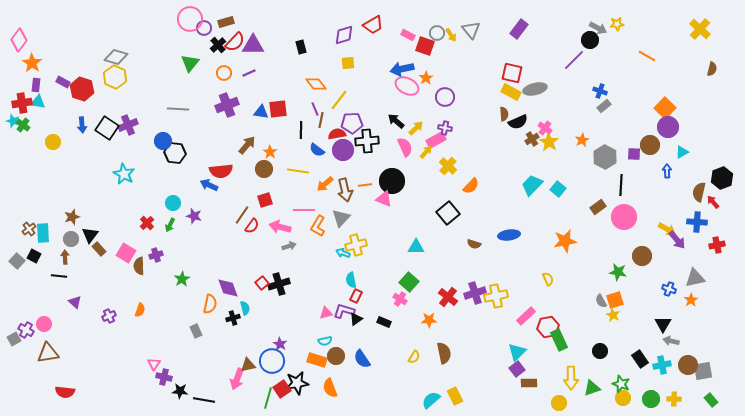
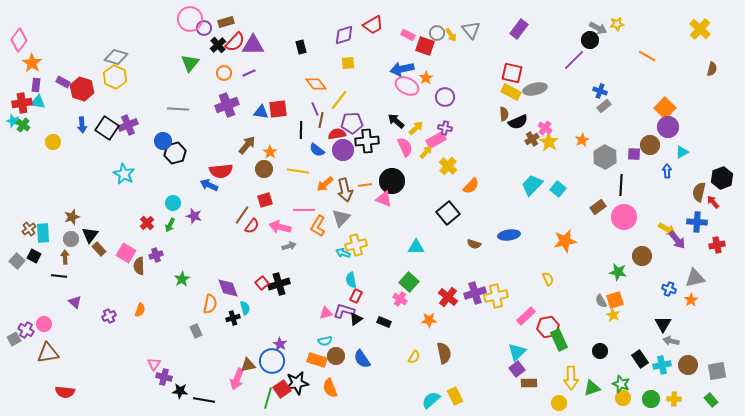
black hexagon at (175, 153): rotated 20 degrees counterclockwise
gray square at (703, 371): moved 14 px right
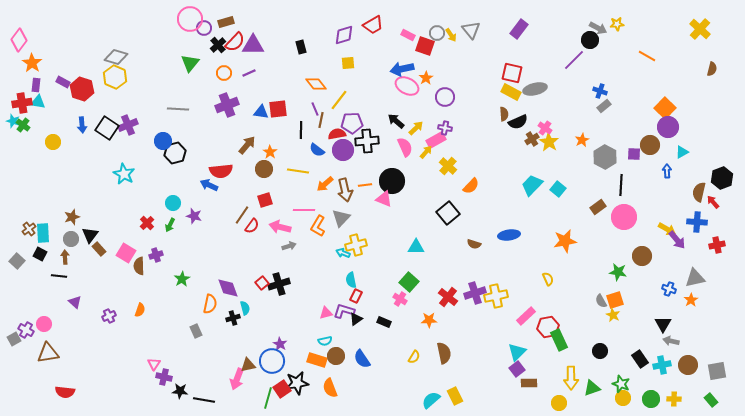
black square at (34, 256): moved 6 px right, 2 px up
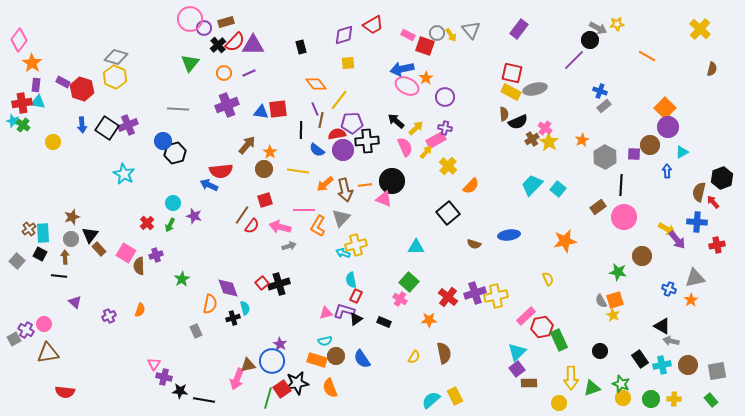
black triangle at (663, 324): moved 1 px left, 2 px down; rotated 30 degrees counterclockwise
red hexagon at (548, 327): moved 6 px left
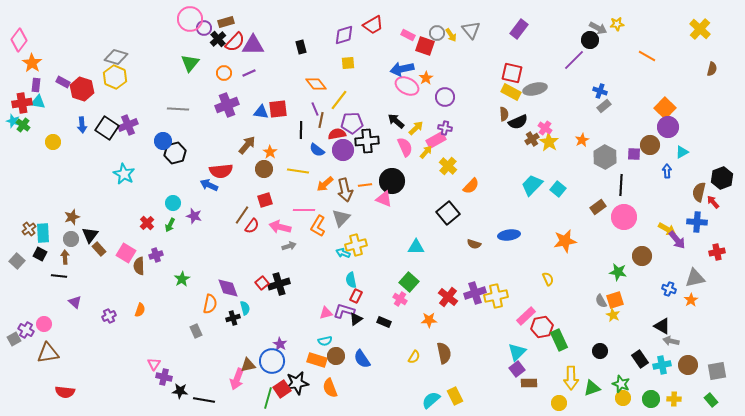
black cross at (218, 45): moved 6 px up
red cross at (717, 245): moved 7 px down
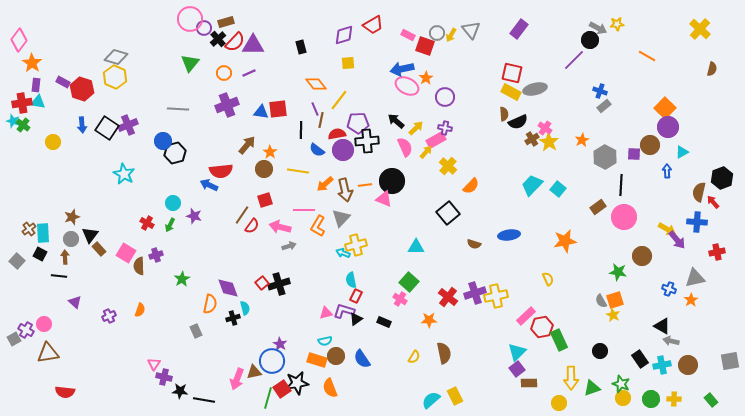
yellow arrow at (451, 35): rotated 64 degrees clockwise
purple pentagon at (352, 123): moved 6 px right
red cross at (147, 223): rotated 16 degrees counterclockwise
brown triangle at (248, 365): moved 6 px right, 7 px down
gray square at (717, 371): moved 13 px right, 10 px up
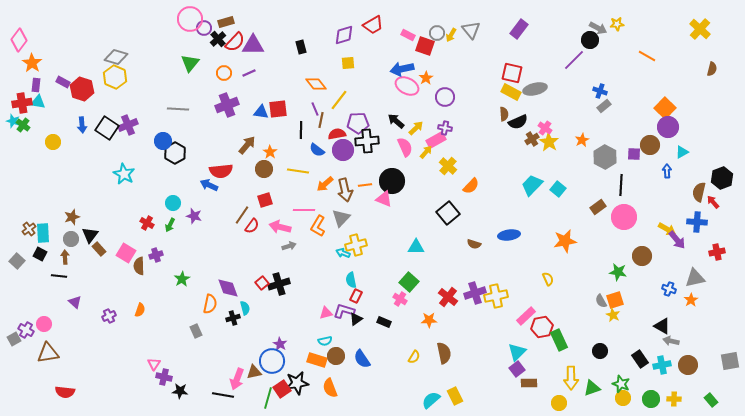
black hexagon at (175, 153): rotated 15 degrees counterclockwise
black line at (204, 400): moved 19 px right, 5 px up
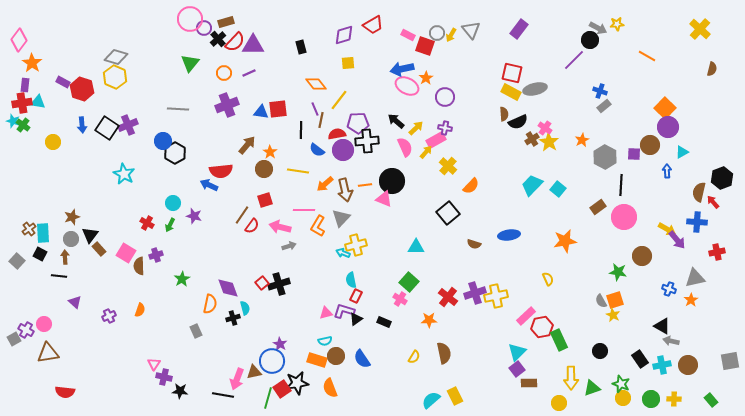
purple rectangle at (36, 85): moved 11 px left
